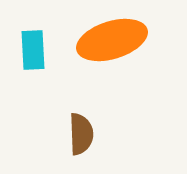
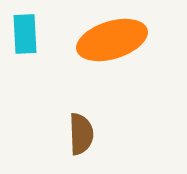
cyan rectangle: moved 8 px left, 16 px up
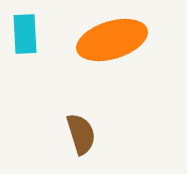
brown semicircle: rotated 15 degrees counterclockwise
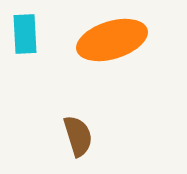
brown semicircle: moved 3 px left, 2 px down
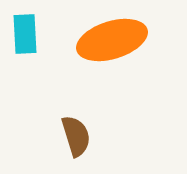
brown semicircle: moved 2 px left
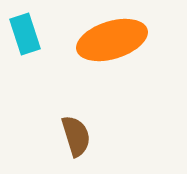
cyan rectangle: rotated 15 degrees counterclockwise
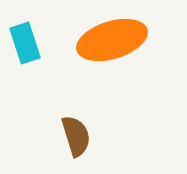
cyan rectangle: moved 9 px down
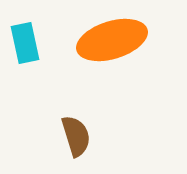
cyan rectangle: rotated 6 degrees clockwise
